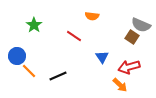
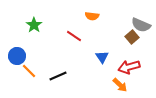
brown square: rotated 16 degrees clockwise
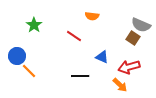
brown square: moved 1 px right, 1 px down; rotated 16 degrees counterclockwise
blue triangle: rotated 32 degrees counterclockwise
black line: moved 22 px right; rotated 24 degrees clockwise
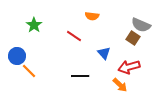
blue triangle: moved 2 px right, 4 px up; rotated 24 degrees clockwise
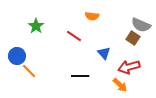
green star: moved 2 px right, 1 px down
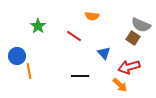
green star: moved 2 px right
orange line: rotated 35 degrees clockwise
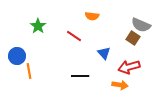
orange arrow: rotated 35 degrees counterclockwise
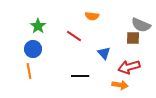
brown square: rotated 32 degrees counterclockwise
blue circle: moved 16 px right, 7 px up
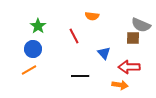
red line: rotated 28 degrees clockwise
red arrow: rotated 15 degrees clockwise
orange line: moved 1 px up; rotated 70 degrees clockwise
